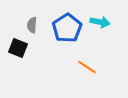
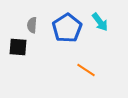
cyan arrow: rotated 42 degrees clockwise
black square: moved 1 px up; rotated 18 degrees counterclockwise
orange line: moved 1 px left, 3 px down
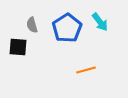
gray semicircle: rotated 21 degrees counterclockwise
orange line: rotated 48 degrees counterclockwise
